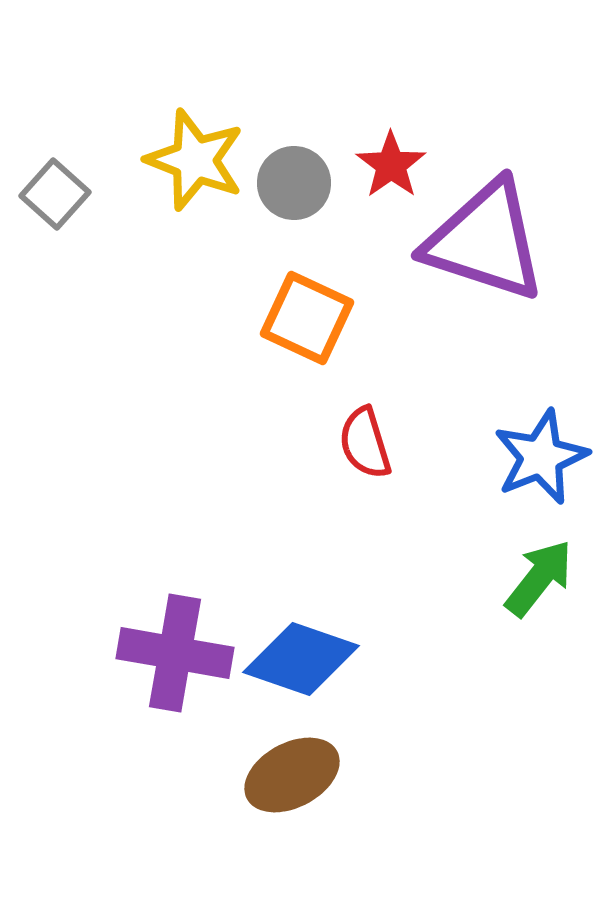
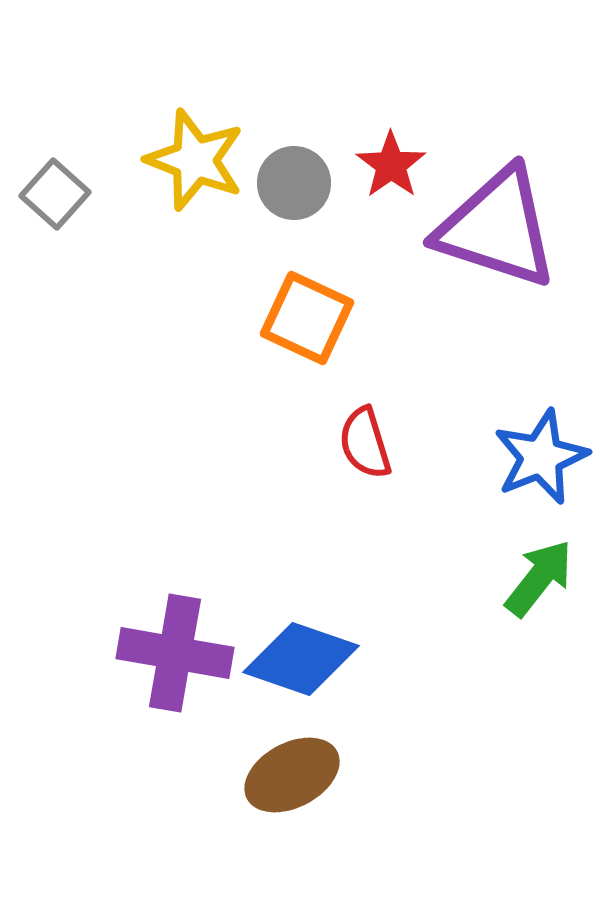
purple triangle: moved 12 px right, 13 px up
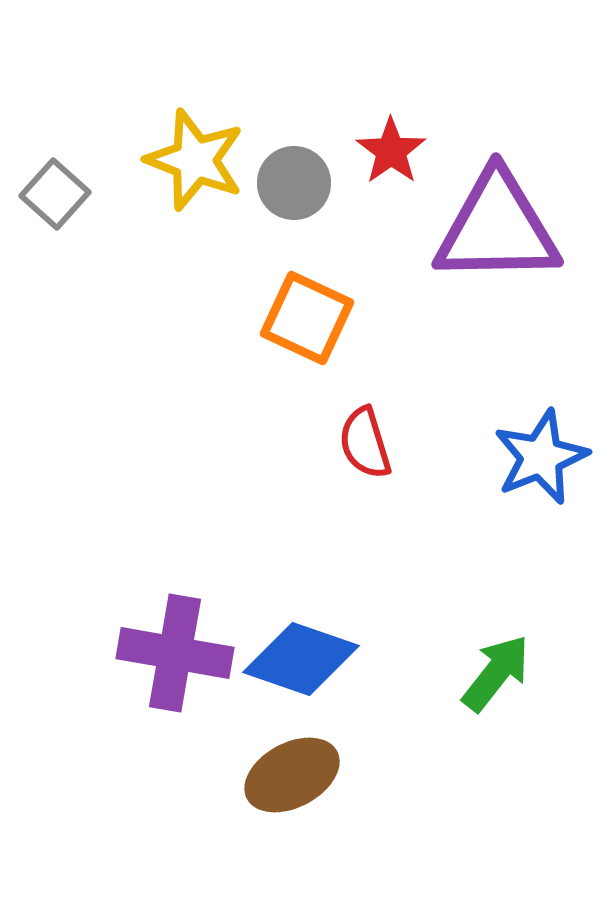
red star: moved 14 px up
purple triangle: rotated 19 degrees counterclockwise
green arrow: moved 43 px left, 95 px down
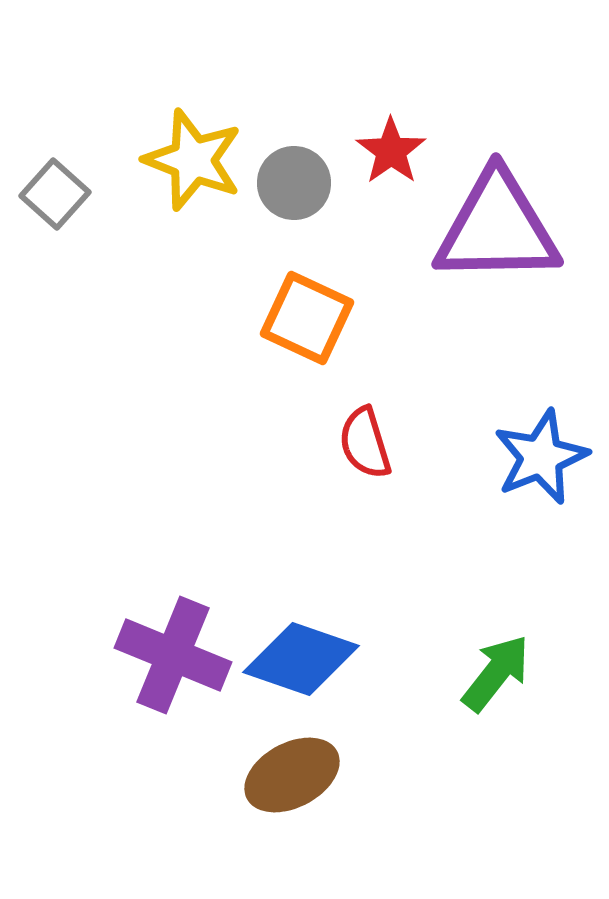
yellow star: moved 2 px left
purple cross: moved 2 px left, 2 px down; rotated 12 degrees clockwise
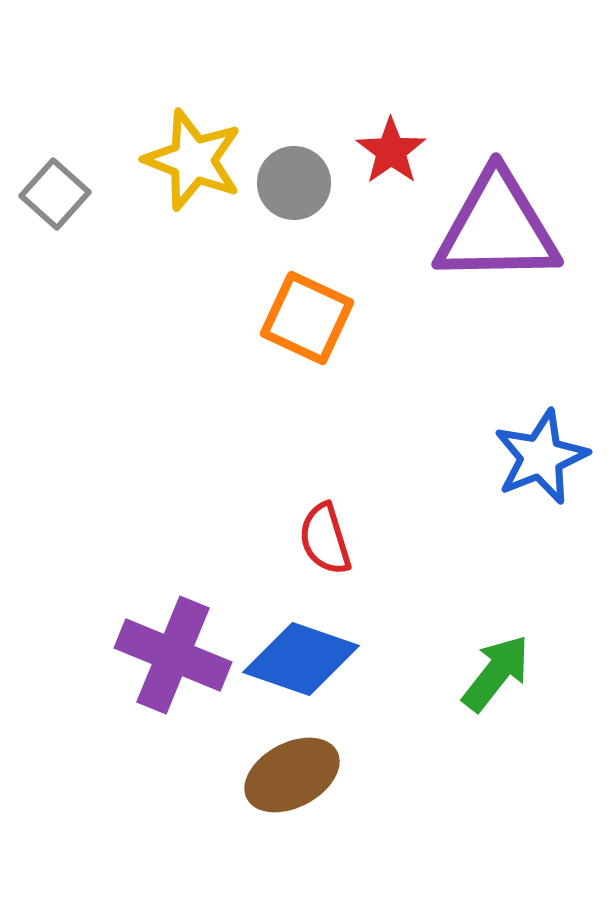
red semicircle: moved 40 px left, 96 px down
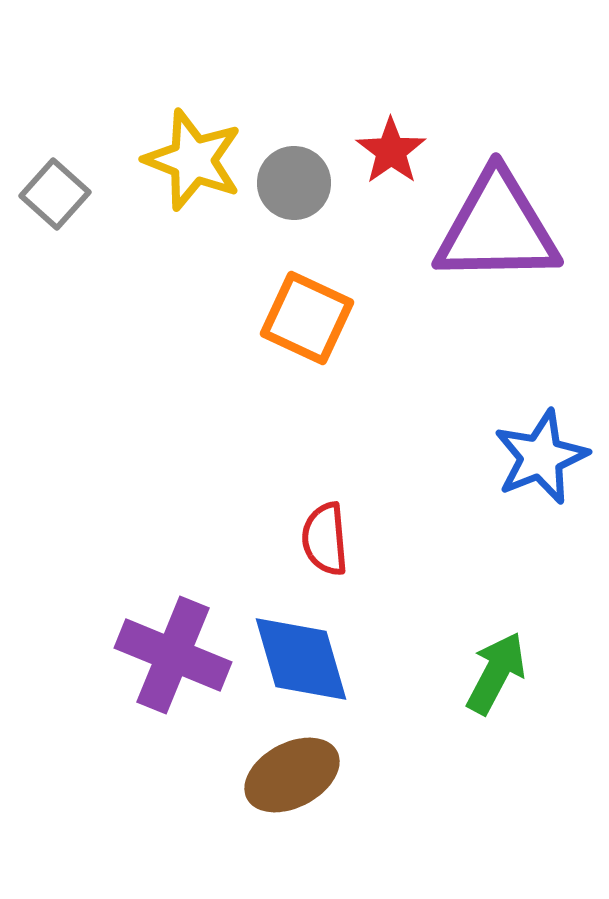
red semicircle: rotated 12 degrees clockwise
blue diamond: rotated 55 degrees clockwise
green arrow: rotated 10 degrees counterclockwise
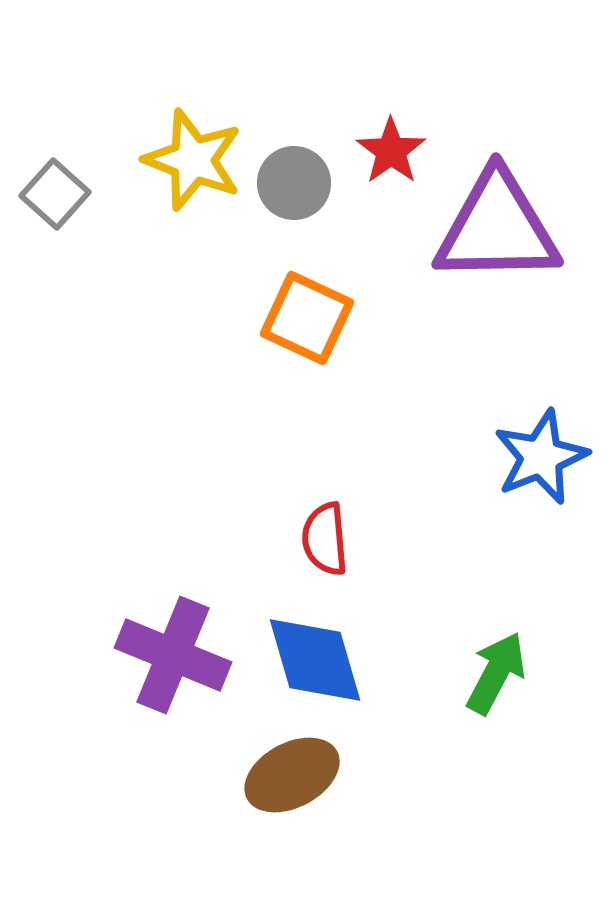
blue diamond: moved 14 px right, 1 px down
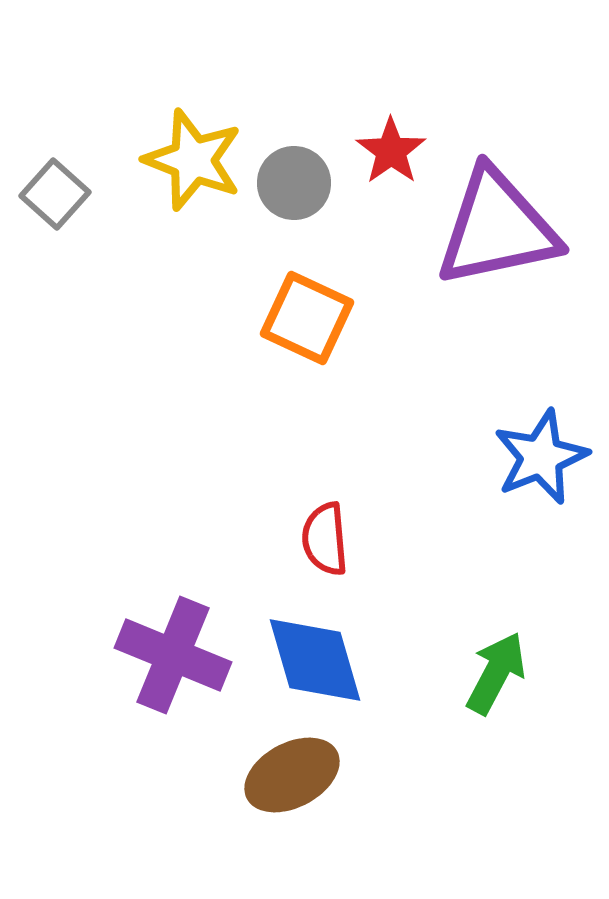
purple triangle: rotated 11 degrees counterclockwise
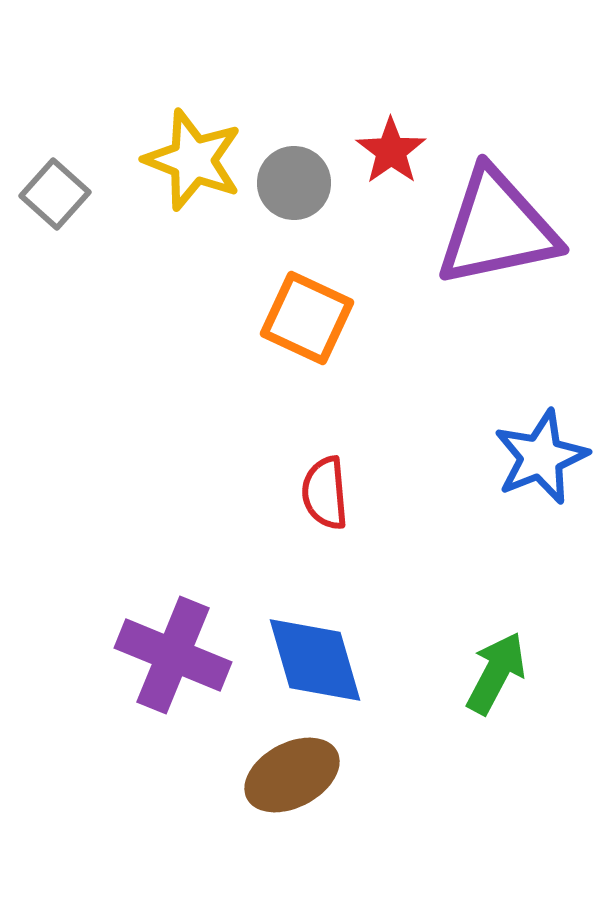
red semicircle: moved 46 px up
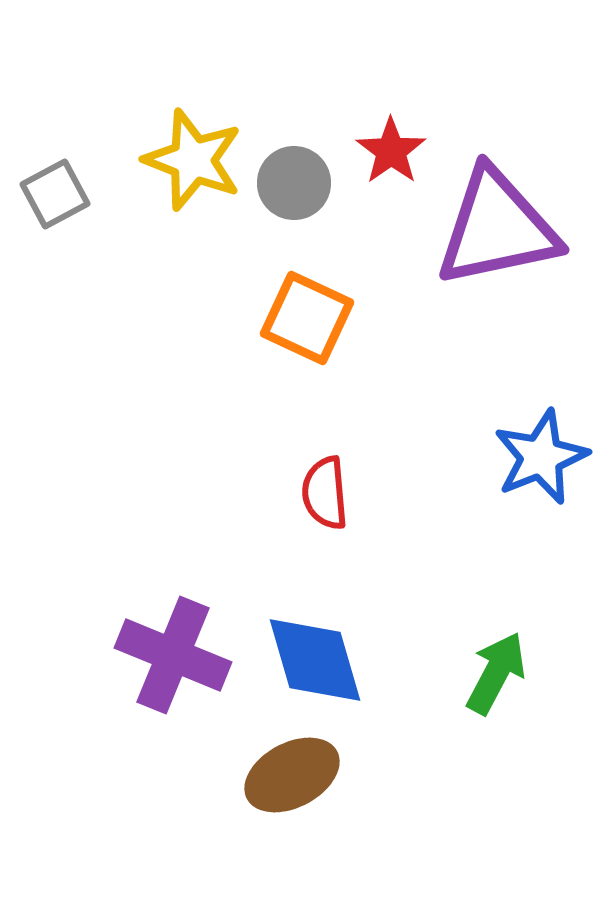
gray square: rotated 20 degrees clockwise
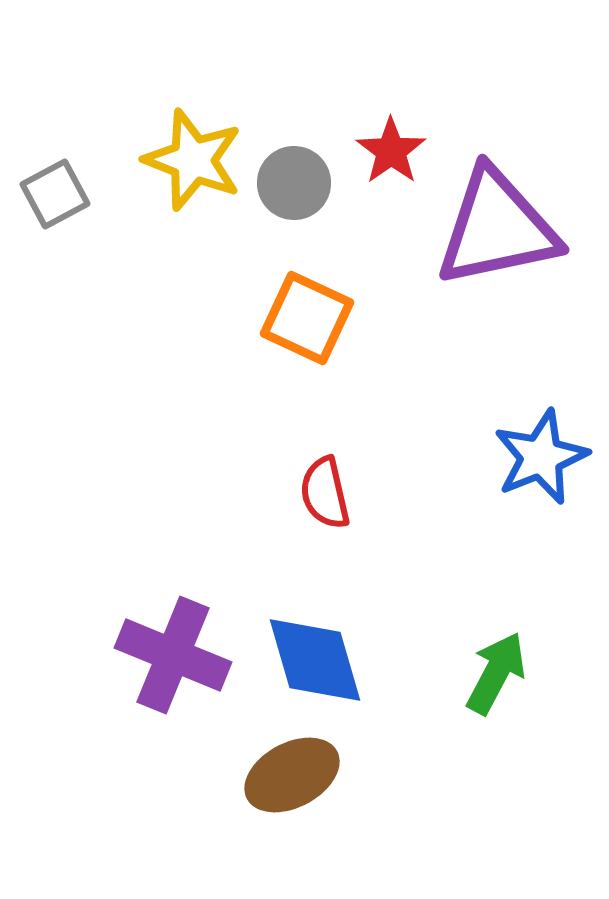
red semicircle: rotated 8 degrees counterclockwise
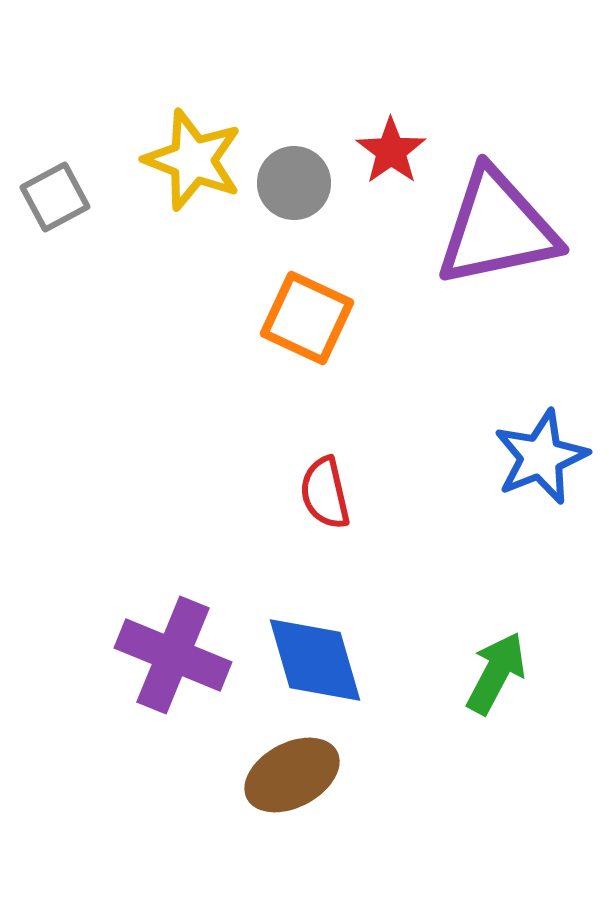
gray square: moved 3 px down
